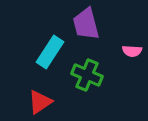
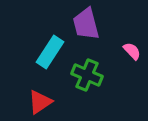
pink semicircle: rotated 138 degrees counterclockwise
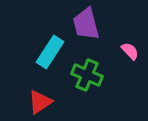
pink semicircle: moved 2 px left
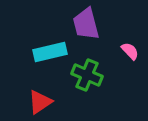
cyan rectangle: rotated 44 degrees clockwise
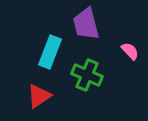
cyan rectangle: rotated 56 degrees counterclockwise
red triangle: moved 1 px left, 6 px up
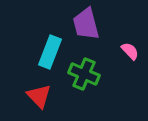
green cross: moved 3 px left, 1 px up
red triangle: rotated 40 degrees counterclockwise
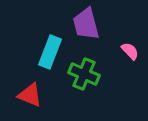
red triangle: moved 9 px left, 1 px up; rotated 24 degrees counterclockwise
